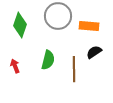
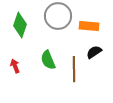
green semicircle: rotated 144 degrees clockwise
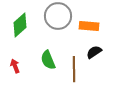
green diamond: rotated 30 degrees clockwise
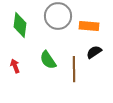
green diamond: rotated 40 degrees counterclockwise
green semicircle: rotated 12 degrees counterclockwise
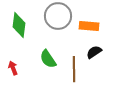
green diamond: moved 1 px left
green semicircle: moved 1 px up
red arrow: moved 2 px left, 2 px down
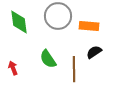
green diamond: moved 3 px up; rotated 15 degrees counterclockwise
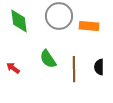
gray circle: moved 1 px right
green diamond: moved 1 px up
black semicircle: moved 5 px right, 15 px down; rotated 56 degrees counterclockwise
red arrow: rotated 32 degrees counterclockwise
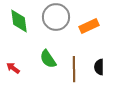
gray circle: moved 3 px left, 1 px down
orange rectangle: rotated 30 degrees counterclockwise
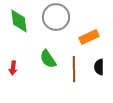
orange rectangle: moved 11 px down
red arrow: rotated 120 degrees counterclockwise
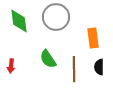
orange rectangle: moved 4 px right, 1 px down; rotated 72 degrees counterclockwise
red arrow: moved 2 px left, 2 px up
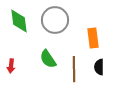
gray circle: moved 1 px left, 3 px down
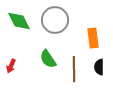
green diamond: rotated 20 degrees counterclockwise
red arrow: rotated 16 degrees clockwise
